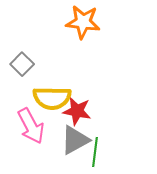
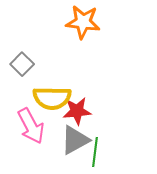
red star: rotated 16 degrees counterclockwise
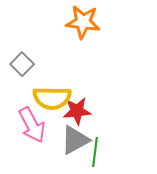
pink arrow: moved 1 px right, 1 px up
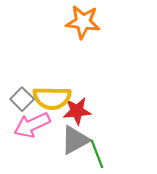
gray square: moved 35 px down
pink arrow: rotated 93 degrees clockwise
green line: moved 2 px right, 2 px down; rotated 28 degrees counterclockwise
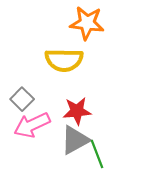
orange star: moved 4 px right, 1 px down
yellow semicircle: moved 12 px right, 38 px up
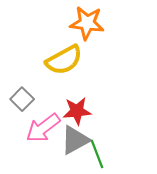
yellow semicircle: rotated 30 degrees counterclockwise
pink arrow: moved 11 px right, 3 px down; rotated 12 degrees counterclockwise
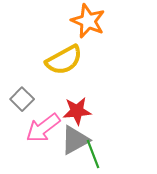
orange star: moved 1 px right, 2 px up; rotated 16 degrees clockwise
green line: moved 4 px left
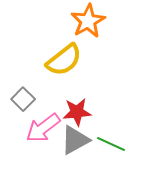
orange star: rotated 20 degrees clockwise
yellow semicircle: rotated 9 degrees counterclockwise
gray square: moved 1 px right
red star: moved 1 px down
green line: moved 18 px right, 10 px up; rotated 44 degrees counterclockwise
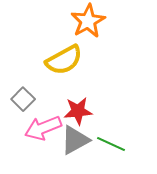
yellow semicircle: rotated 9 degrees clockwise
red star: moved 1 px right, 1 px up
pink arrow: rotated 15 degrees clockwise
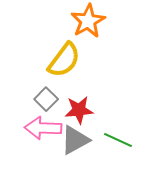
yellow semicircle: rotated 24 degrees counterclockwise
gray square: moved 23 px right
red star: moved 1 px right, 1 px up
pink arrow: rotated 24 degrees clockwise
green line: moved 7 px right, 4 px up
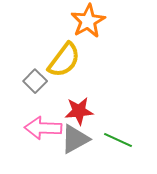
gray square: moved 11 px left, 18 px up
red star: moved 1 px down
gray triangle: moved 1 px up
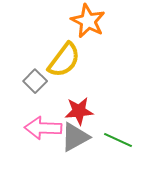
orange star: rotated 16 degrees counterclockwise
gray triangle: moved 2 px up
